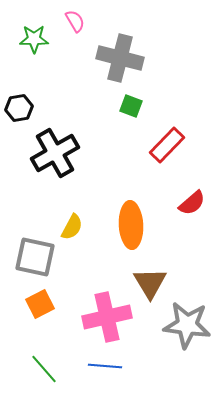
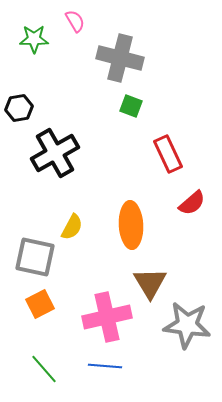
red rectangle: moved 1 px right, 9 px down; rotated 69 degrees counterclockwise
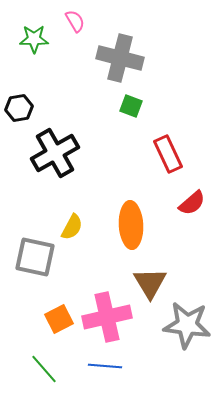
orange square: moved 19 px right, 15 px down
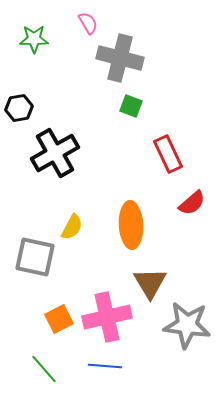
pink semicircle: moved 13 px right, 2 px down
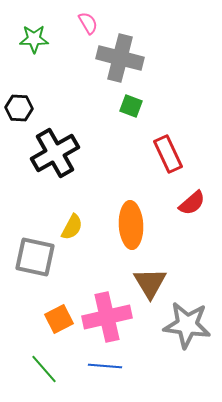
black hexagon: rotated 12 degrees clockwise
